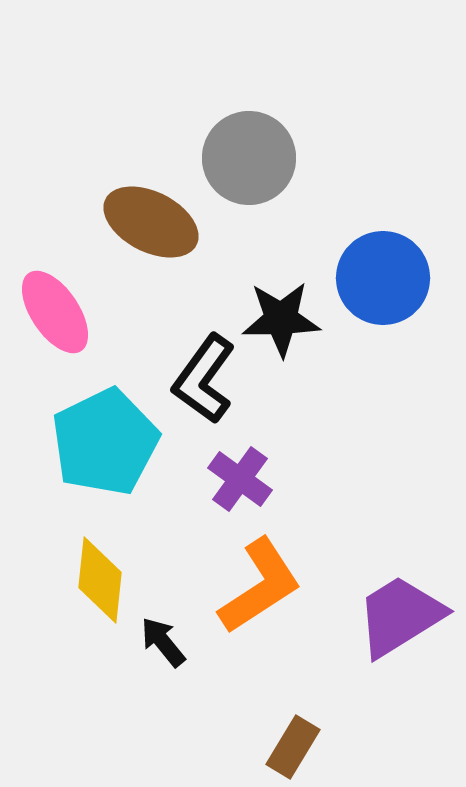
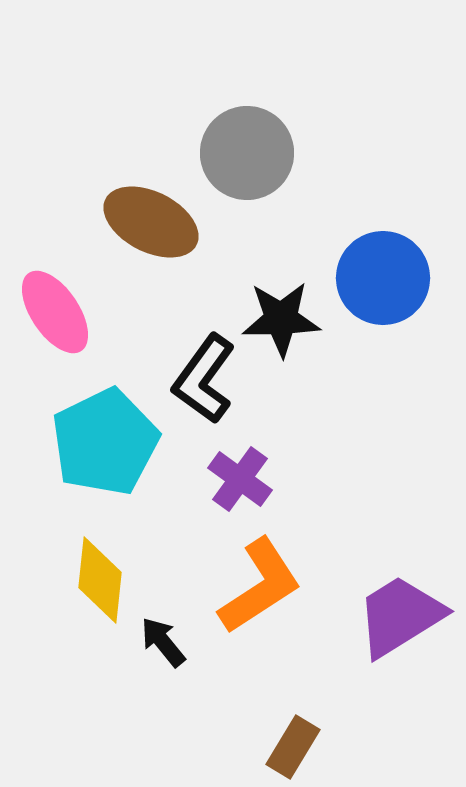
gray circle: moved 2 px left, 5 px up
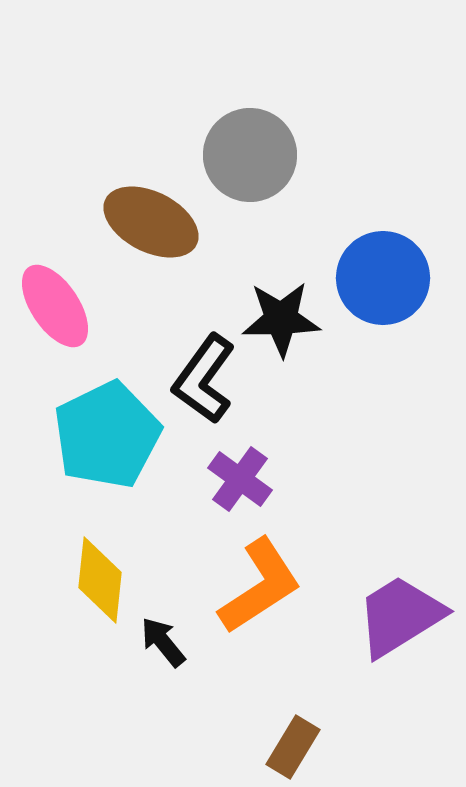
gray circle: moved 3 px right, 2 px down
pink ellipse: moved 6 px up
cyan pentagon: moved 2 px right, 7 px up
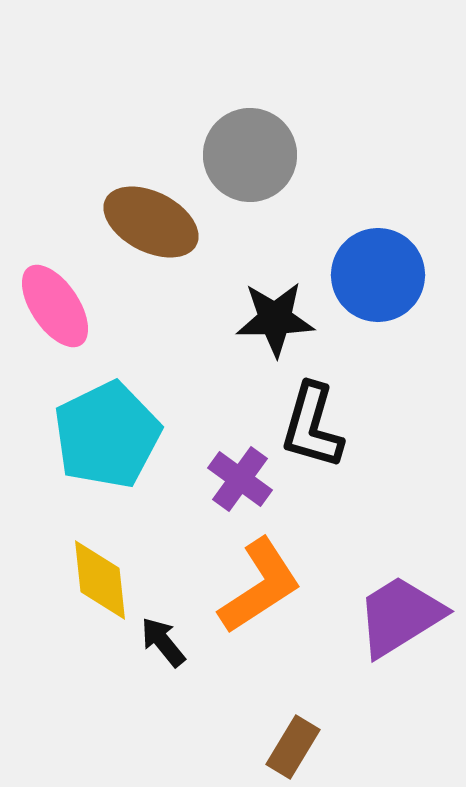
blue circle: moved 5 px left, 3 px up
black star: moved 6 px left
black L-shape: moved 108 px right, 47 px down; rotated 20 degrees counterclockwise
yellow diamond: rotated 12 degrees counterclockwise
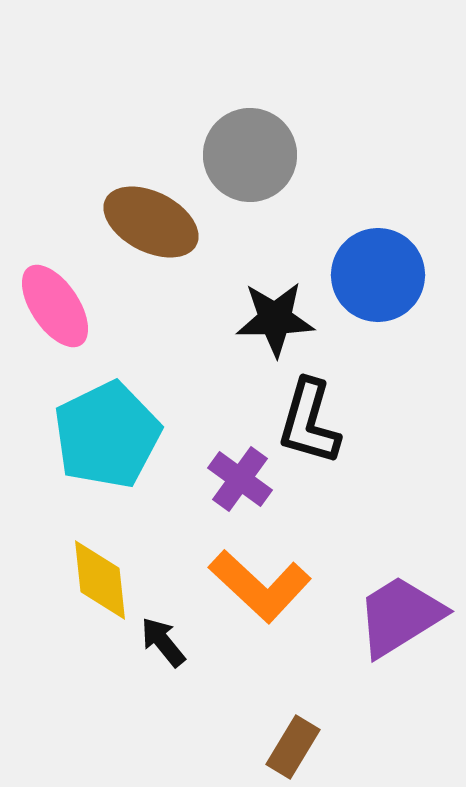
black L-shape: moved 3 px left, 4 px up
orange L-shape: rotated 76 degrees clockwise
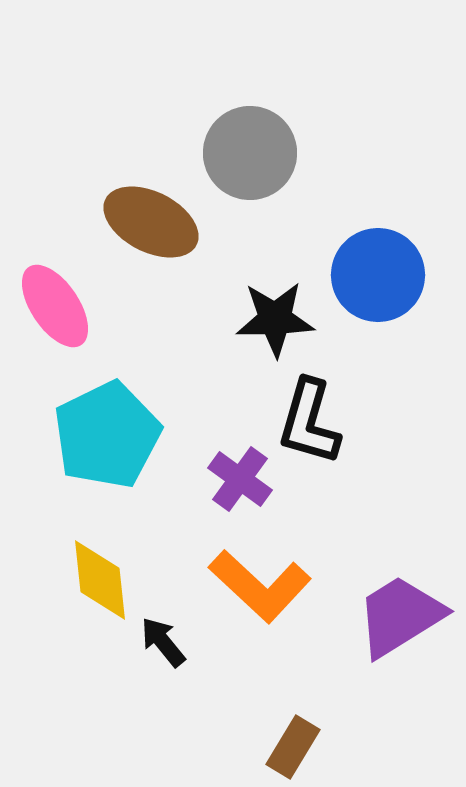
gray circle: moved 2 px up
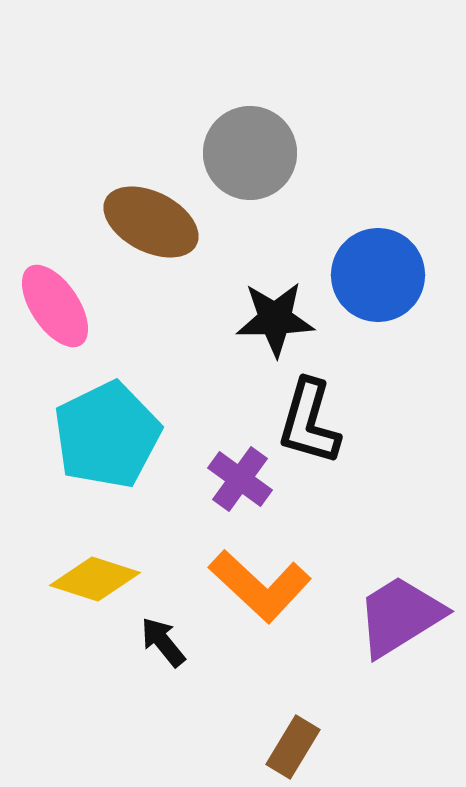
yellow diamond: moved 5 px left, 1 px up; rotated 66 degrees counterclockwise
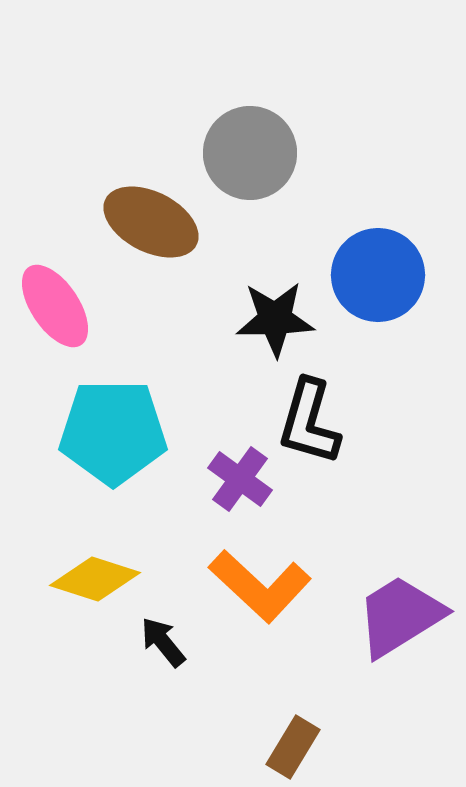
cyan pentagon: moved 6 px right, 3 px up; rotated 26 degrees clockwise
